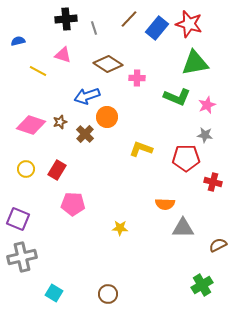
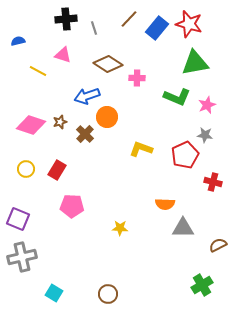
red pentagon: moved 1 px left, 3 px up; rotated 24 degrees counterclockwise
pink pentagon: moved 1 px left, 2 px down
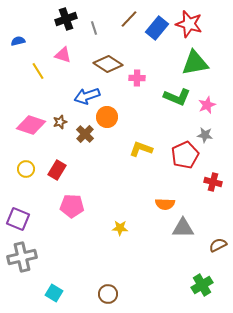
black cross: rotated 15 degrees counterclockwise
yellow line: rotated 30 degrees clockwise
